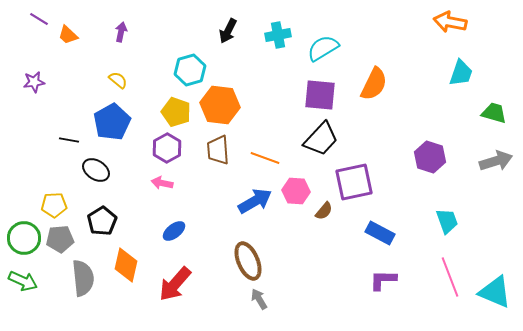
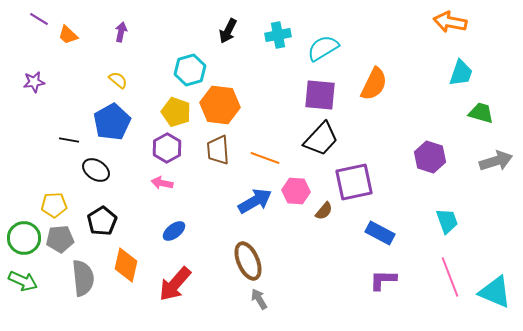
green trapezoid at (494, 113): moved 13 px left
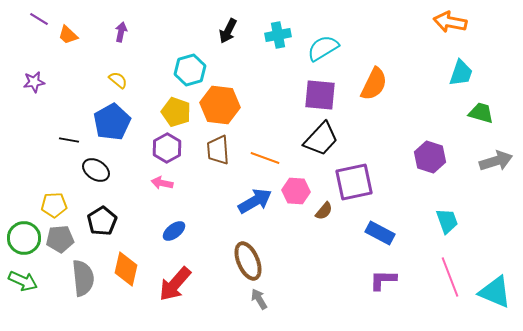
orange diamond at (126, 265): moved 4 px down
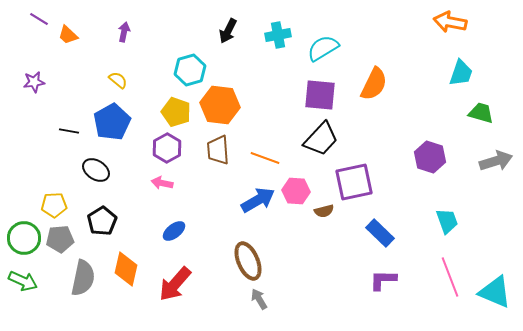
purple arrow at (121, 32): moved 3 px right
black line at (69, 140): moved 9 px up
blue arrow at (255, 201): moved 3 px right, 1 px up
brown semicircle at (324, 211): rotated 36 degrees clockwise
blue rectangle at (380, 233): rotated 16 degrees clockwise
gray semicircle at (83, 278): rotated 18 degrees clockwise
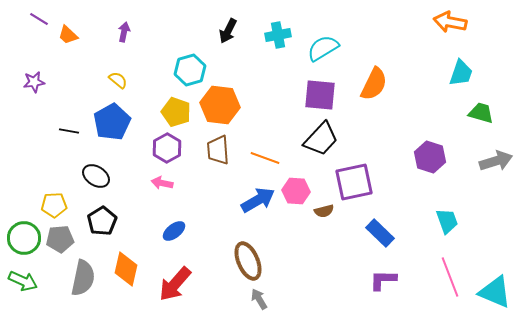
black ellipse at (96, 170): moved 6 px down
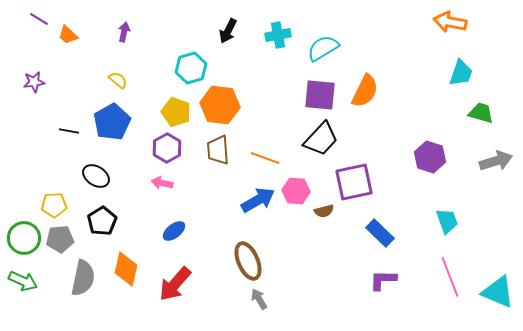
cyan hexagon at (190, 70): moved 1 px right, 2 px up
orange semicircle at (374, 84): moved 9 px left, 7 px down
cyan triangle at (495, 292): moved 3 px right
